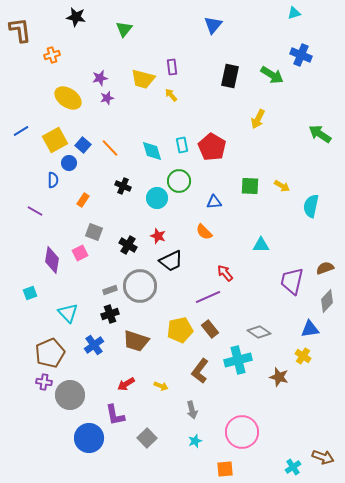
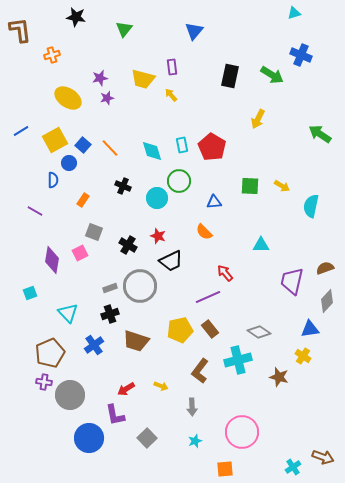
blue triangle at (213, 25): moved 19 px left, 6 px down
gray rectangle at (110, 290): moved 2 px up
red arrow at (126, 384): moved 5 px down
gray arrow at (192, 410): moved 3 px up; rotated 12 degrees clockwise
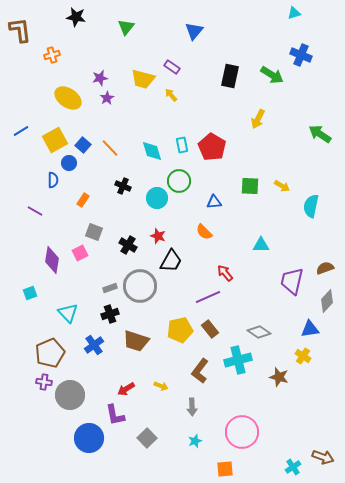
green triangle at (124, 29): moved 2 px right, 2 px up
purple rectangle at (172, 67): rotated 49 degrees counterclockwise
purple star at (107, 98): rotated 16 degrees counterclockwise
black trapezoid at (171, 261): rotated 35 degrees counterclockwise
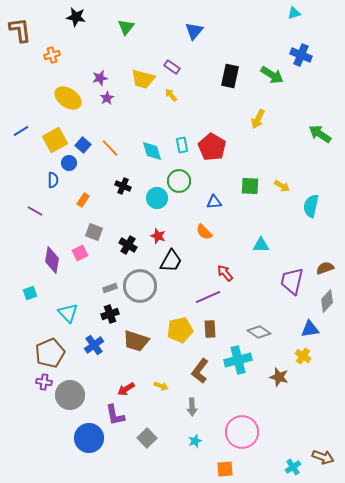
brown rectangle at (210, 329): rotated 36 degrees clockwise
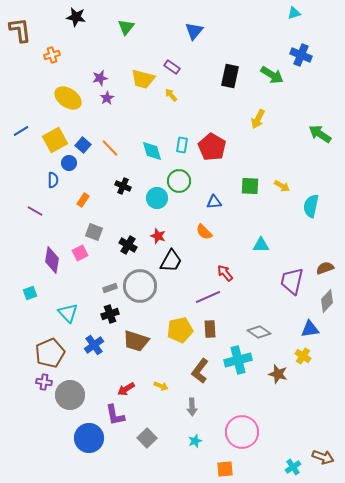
cyan rectangle at (182, 145): rotated 21 degrees clockwise
brown star at (279, 377): moved 1 px left, 3 px up
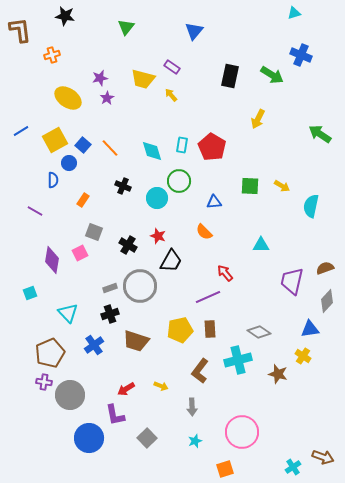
black star at (76, 17): moved 11 px left, 1 px up
orange square at (225, 469): rotated 12 degrees counterclockwise
